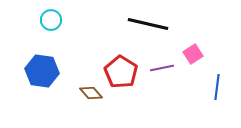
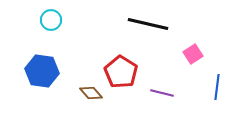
purple line: moved 25 px down; rotated 25 degrees clockwise
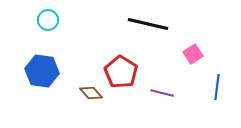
cyan circle: moved 3 px left
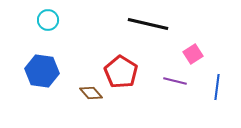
purple line: moved 13 px right, 12 px up
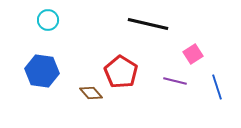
blue line: rotated 25 degrees counterclockwise
